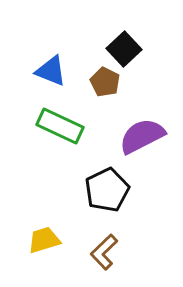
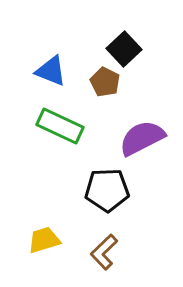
purple semicircle: moved 2 px down
black pentagon: rotated 24 degrees clockwise
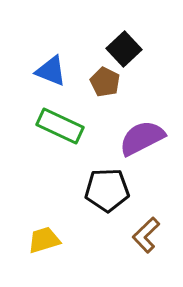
brown L-shape: moved 42 px right, 17 px up
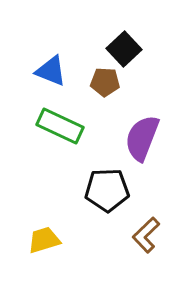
brown pentagon: rotated 24 degrees counterclockwise
purple semicircle: rotated 42 degrees counterclockwise
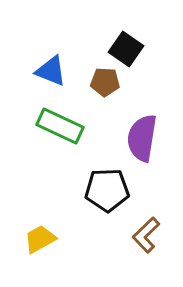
black square: moved 2 px right; rotated 12 degrees counterclockwise
purple semicircle: rotated 12 degrees counterclockwise
yellow trapezoid: moved 4 px left, 1 px up; rotated 12 degrees counterclockwise
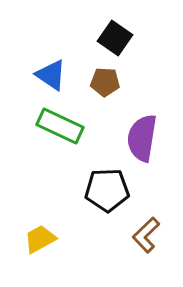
black square: moved 11 px left, 11 px up
blue triangle: moved 4 px down; rotated 12 degrees clockwise
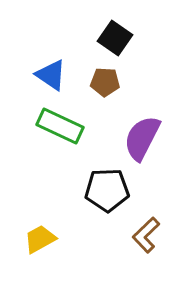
purple semicircle: rotated 18 degrees clockwise
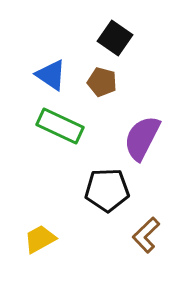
brown pentagon: moved 3 px left; rotated 12 degrees clockwise
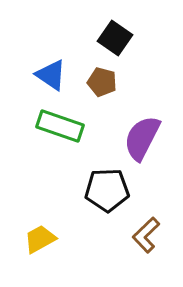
green rectangle: rotated 6 degrees counterclockwise
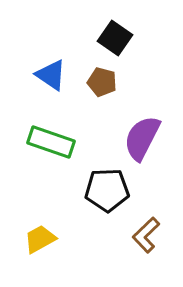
green rectangle: moved 9 px left, 16 px down
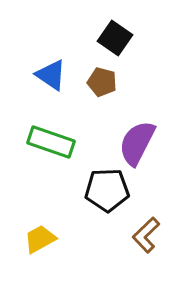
purple semicircle: moved 5 px left, 5 px down
